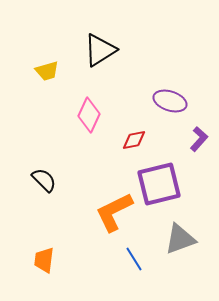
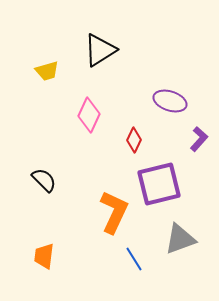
red diamond: rotated 55 degrees counterclockwise
orange L-shape: rotated 141 degrees clockwise
orange trapezoid: moved 4 px up
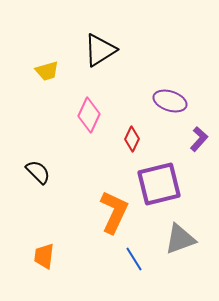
red diamond: moved 2 px left, 1 px up
black semicircle: moved 6 px left, 8 px up
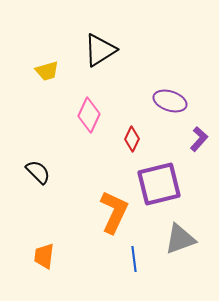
blue line: rotated 25 degrees clockwise
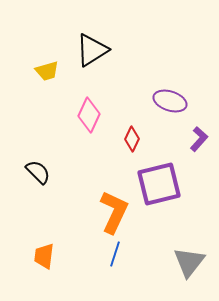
black triangle: moved 8 px left
gray triangle: moved 9 px right, 23 px down; rotated 32 degrees counterclockwise
blue line: moved 19 px left, 5 px up; rotated 25 degrees clockwise
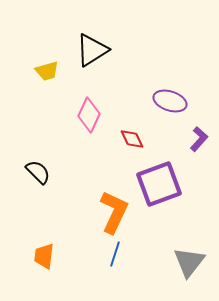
red diamond: rotated 50 degrees counterclockwise
purple square: rotated 6 degrees counterclockwise
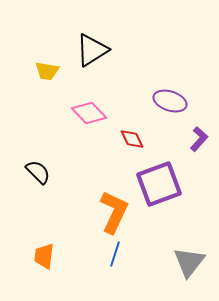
yellow trapezoid: rotated 25 degrees clockwise
pink diamond: moved 2 px up; rotated 68 degrees counterclockwise
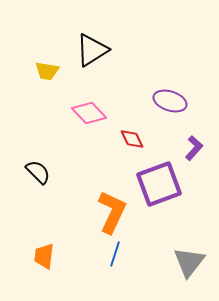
purple L-shape: moved 5 px left, 9 px down
orange L-shape: moved 2 px left
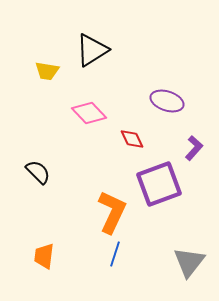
purple ellipse: moved 3 px left
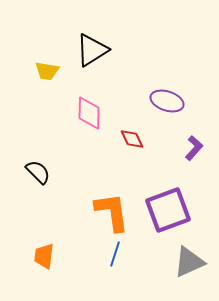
pink diamond: rotated 44 degrees clockwise
purple square: moved 9 px right, 26 px down
orange L-shape: rotated 33 degrees counterclockwise
gray triangle: rotated 28 degrees clockwise
